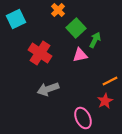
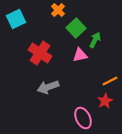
gray arrow: moved 2 px up
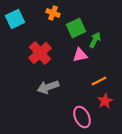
orange cross: moved 5 px left, 3 px down; rotated 24 degrees counterclockwise
cyan square: moved 1 px left
green square: rotated 18 degrees clockwise
red cross: rotated 15 degrees clockwise
orange line: moved 11 px left
pink ellipse: moved 1 px left, 1 px up
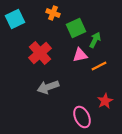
orange line: moved 15 px up
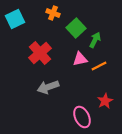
green square: rotated 18 degrees counterclockwise
pink triangle: moved 4 px down
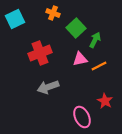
red cross: rotated 20 degrees clockwise
red star: rotated 14 degrees counterclockwise
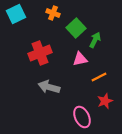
cyan square: moved 1 px right, 5 px up
orange line: moved 11 px down
gray arrow: moved 1 px right; rotated 35 degrees clockwise
red star: rotated 21 degrees clockwise
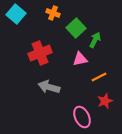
cyan square: rotated 24 degrees counterclockwise
